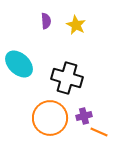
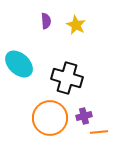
orange line: rotated 30 degrees counterclockwise
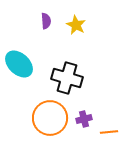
purple cross: moved 3 px down
orange line: moved 10 px right
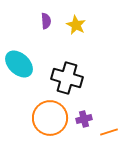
orange line: rotated 12 degrees counterclockwise
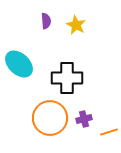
black cross: rotated 16 degrees counterclockwise
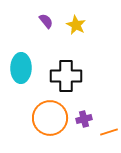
purple semicircle: rotated 35 degrees counterclockwise
cyan ellipse: moved 2 px right, 4 px down; rotated 48 degrees clockwise
black cross: moved 1 px left, 2 px up
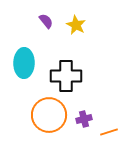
cyan ellipse: moved 3 px right, 5 px up
orange circle: moved 1 px left, 3 px up
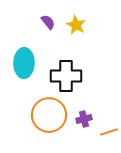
purple semicircle: moved 2 px right, 1 px down
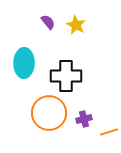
orange circle: moved 2 px up
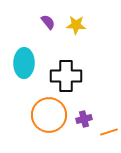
yellow star: rotated 24 degrees counterclockwise
orange circle: moved 2 px down
